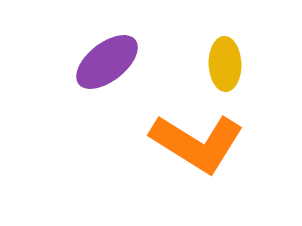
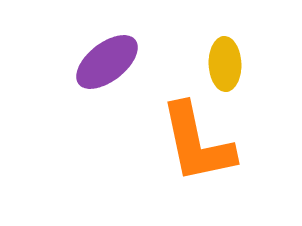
orange L-shape: rotated 46 degrees clockwise
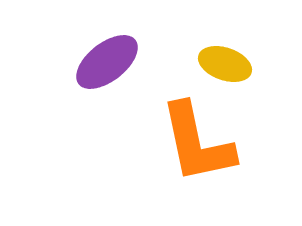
yellow ellipse: rotated 69 degrees counterclockwise
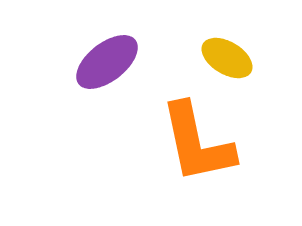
yellow ellipse: moved 2 px right, 6 px up; rotated 12 degrees clockwise
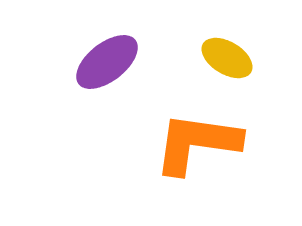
orange L-shape: rotated 110 degrees clockwise
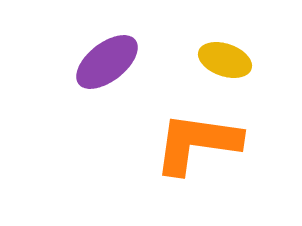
yellow ellipse: moved 2 px left, 2 px down; rotated 12 degrees counterclockwise
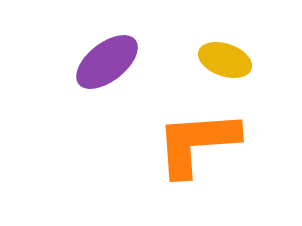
orange L-shape: rotated 12 degrees counterclockwise
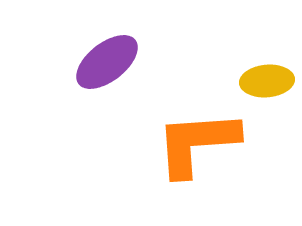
yellow ellipse: moved 42 px right, 21 px down; rotated 24 degrees counterclockwise
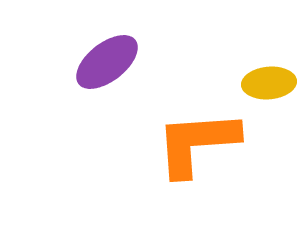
yellow ellipse: moved 2 px right, 2 px down
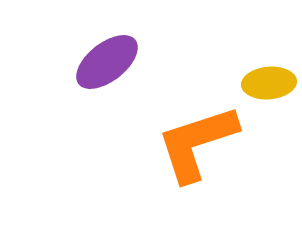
orange L-shape: rotated 14 degrees counterclockwise
